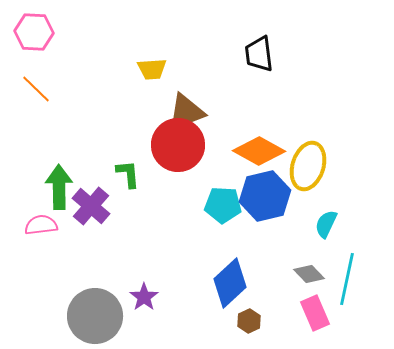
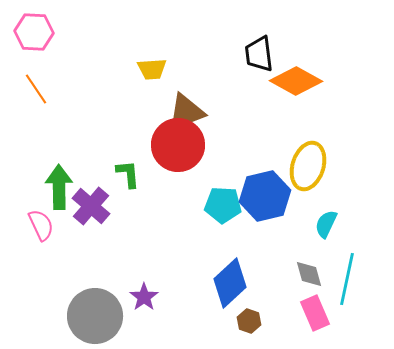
orange line: rotated 12 degrees clockwise
orange diamond: moved 37 px right, 70 px up
pink semicircle: rotated 72 degrees clockwise
gray diamond: rotated 28 degrees clockwise
brown hexagon: rotated 15 degrees counterclockwise
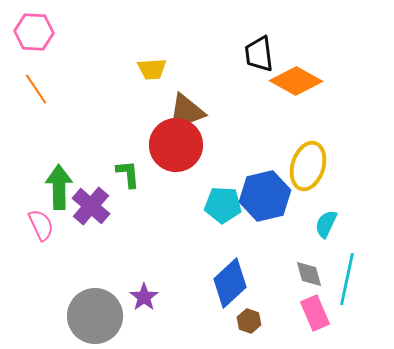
red circle: moved 2 px left
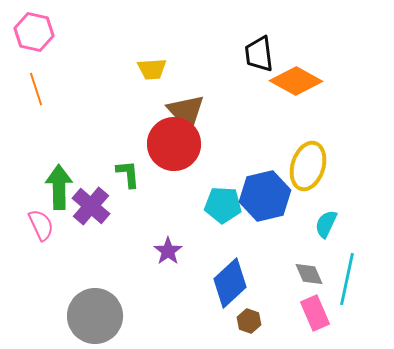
pink hexagon: rotated 9 degrees clockwise
orange line: rotated 16 degrees clockwise
brown triangle: rotated 51 degrees counterclockwise
red circle: moved 2 px left, 1 px up
gray diamond: rotated 8 degrees counterclockwise
purple star: moved 24 px right, 46 px up
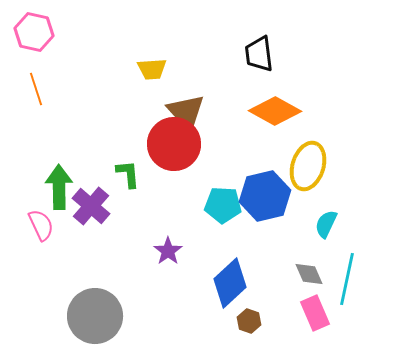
orange diamond: moved 21 px left, 30 px down
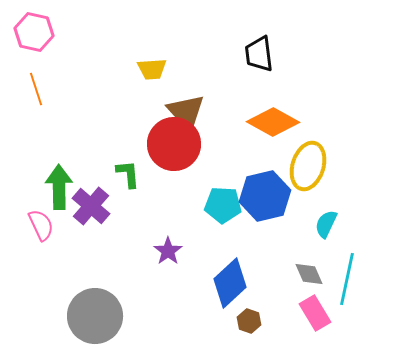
orange diamond: moved 2 px left, 11 px down
pink rectangle: rotated 8 degrees counterclockwise
